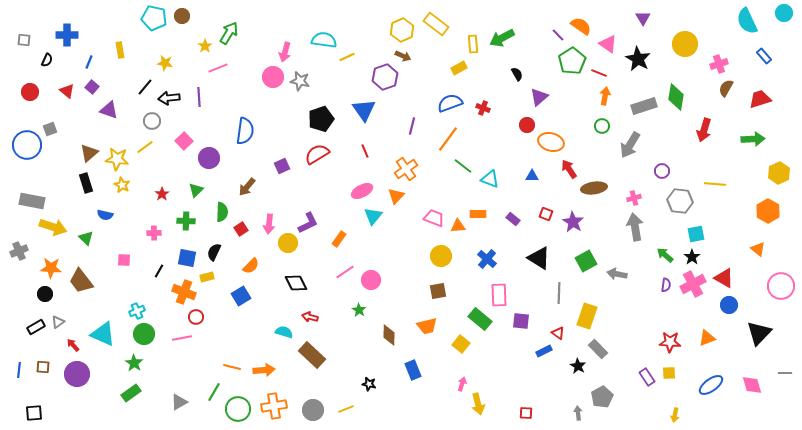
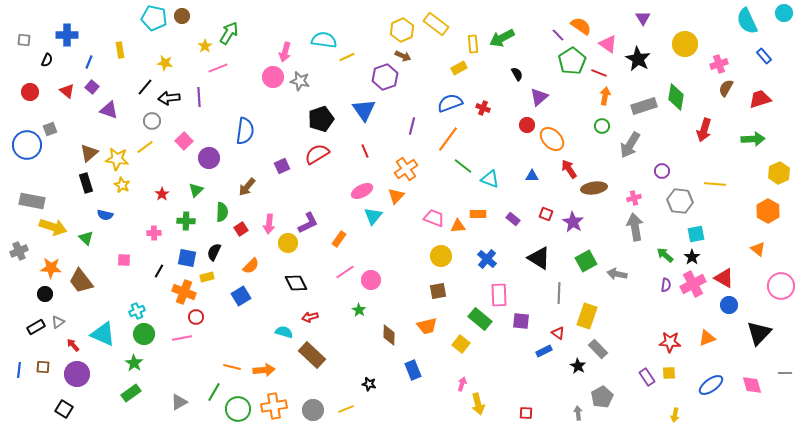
orange ellipse at (551, 142): moved 1 px right, 3 px up; rotated 30 degrees clockwise
red arrow at (310, 317): rotated 28 degrees counterclockwise
black square at (34, 413): moved 30 px right, 4 px up; rotated 36 degrees clockwise
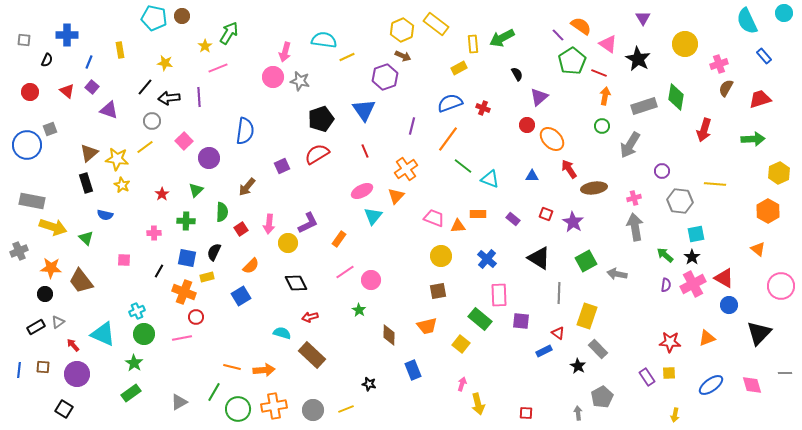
cyan semicircle at (284, 332): moved 2 px left, 1 px down
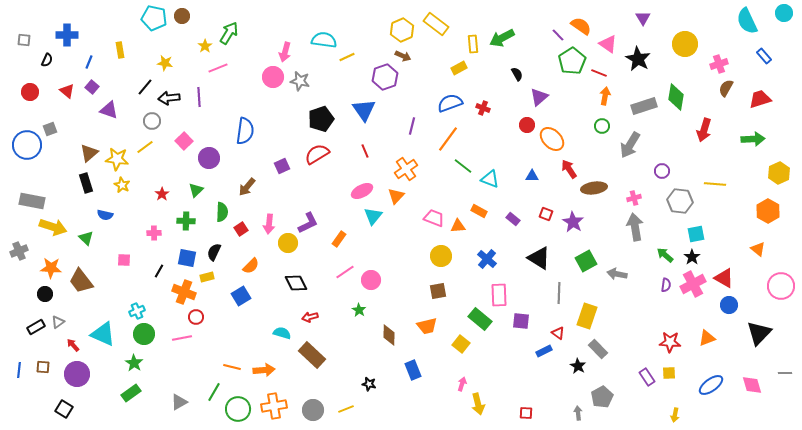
orange rectangle at (478, 214): moved 1 px right, 3 px up; rotated 28 degrees clockwise
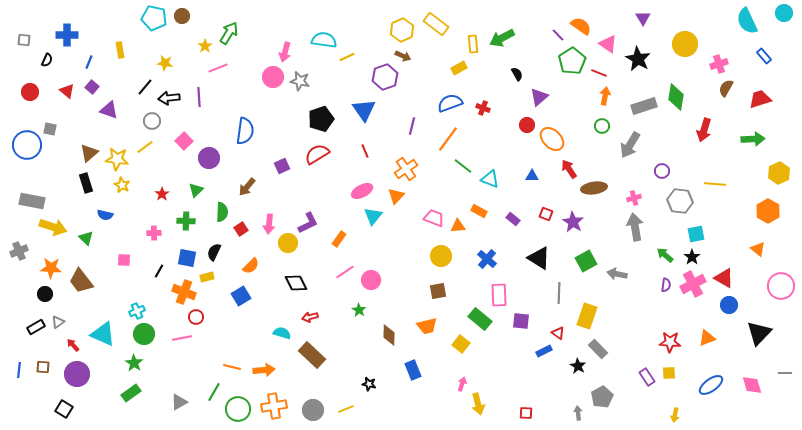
gray square at (50, 129): rotated 32 degrees clockwise
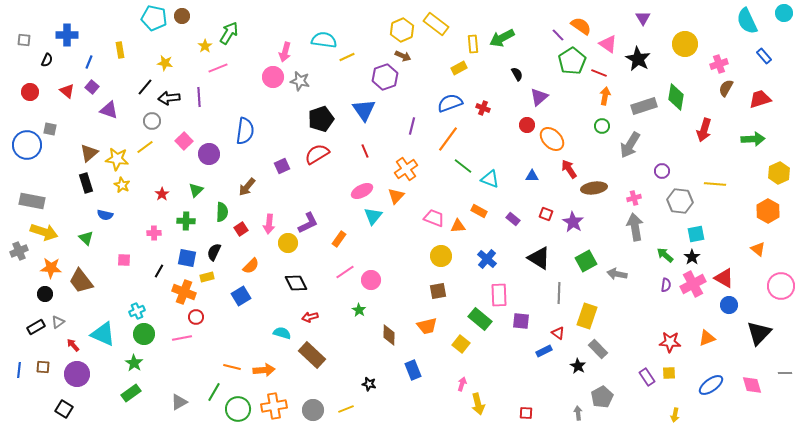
purple circle at (209, 158): moved 4 px up
yellow arrow at (53, 227): moved 9 px left, 5 px down
